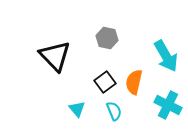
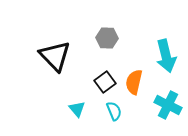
gray hexagon: rotated 10 degrees counterclockwise
cyan arrow: rotated 16 degrees clockwise
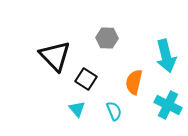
black square: moved 19 px left, 3 px up; rotated 20 degrees counterclockwise
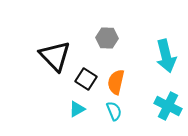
orange semicircle: moved 18 px left
cyan cross: moved 1 px down
cyan triangle: rotated 42 degrees clockwise
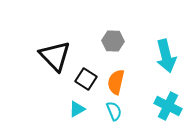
gray hexagon: moved 6 px right, 3 px down
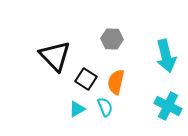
gray hexagon: moved 1 px left, 2 px up
cyan semicircle: moved 9 px left, 4 px up
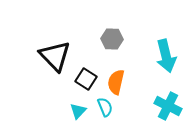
cyan triangle: moved 1 px right, 2 px down; rotated 18 degrees counterclockwise
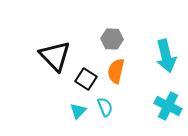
orange semicircle: moved 11 px up
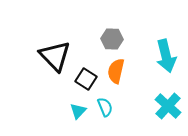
cyan cross: rotated 16 degrees clockwise
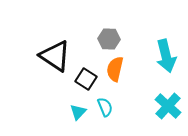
gray hexagon: moved 3 px left
black triangle: rotated 12 degrees counterclockwise
orange semicircle: moved 1 px left, 2 px up
cyan triangle: moved 1 px down
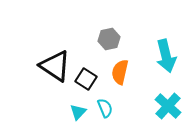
gray hexagon: rotated 15 degrees counterclockwise
black triangle: moved 10 px down
orange semicircle: moved 5 px right, 3 px down
cyan semicircle: moved 1 px down
